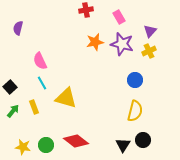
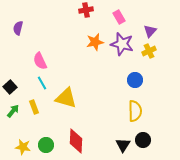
yellow semicircle: rotated 15 degrees counterclockwise
red diamond: rotated 55 degrees clockwise
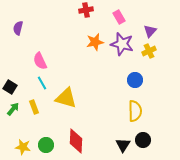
black square: rotated 16 degrees counterclockwise
green arrow: moved 2 px up
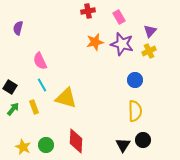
red cross: moved 2 px right, 1 px down
cyan line: moved 2 px down
yellow star: rotated 14 degrees clockwise
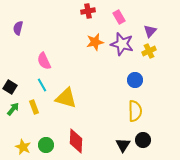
pink semicircle: moved 4 px right
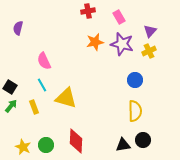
green arrow: moved 2 px left, 3 px up
black triangle: rotated 49 degrees clockwise
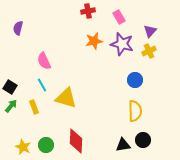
orange star: moved 1 px left, 1 px up
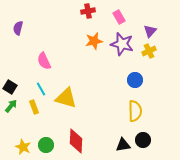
cyan line: moved 1 px left, 4 px down
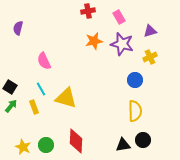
purple triangle: rotated 32 degrees clockwise
yellow cross: moved 1 px right, 6 px down
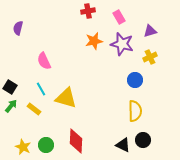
yellow rectangle: moved 2 px down; rotated 32 degrees counterclockwise
black triangle: rotated 35 degrees clockwise
